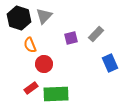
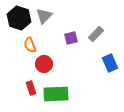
red rectangle: rotated 72 degrees counterclockwise
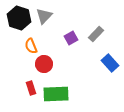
purple square: rotated 16 degrees counterclockwise
orange semicircle: moved 1 px right, 1 px down
blue rectangle: rotated 18 degrees counterclockwise
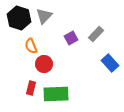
red rectangle: rotated 32 degrees clockwise
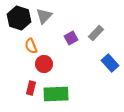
gray rectangle: moved 1 px up
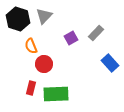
black hexagon: moved 1 px left, 1 px down
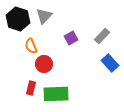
gray rectangle: moved 6 px right, 3 px down
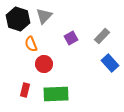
orange semicircle: moved 2 px up
red rectangle: moved 6 px left, 2 px down
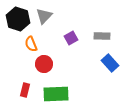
gray rectangle: rotated 49 degrees clockwise
